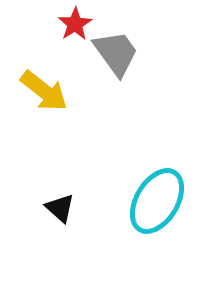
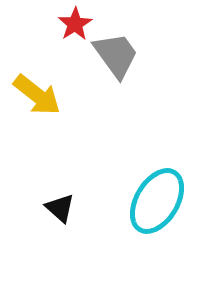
gray trapezoid: moved 2 px down
yellow arrow: moved 7 px left, 4 px down
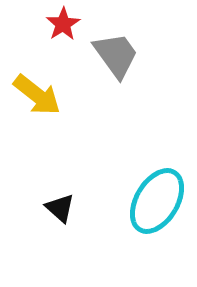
red star: moved 12 px left
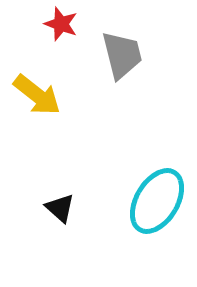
red star: moved 2 px left; rotated 20 degrees counterclockwise
gray trapezoid: moved 6 px right; rotated 22 degrees clockwise
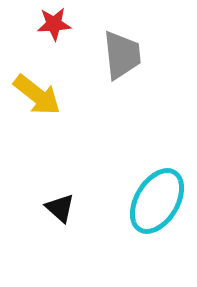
red star: moved 7 px left; rotated 24 degrees counterclockwise
gray trapezoid: rotated 8 degrees clockwise
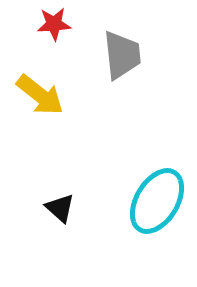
yellow arrow: moved 3 px right
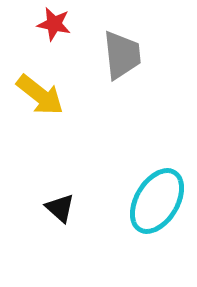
red star: rotated 16 degrees clockwise
